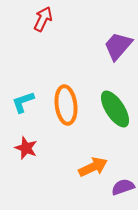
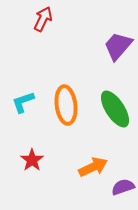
red star: moved 6 px right, 12 px down; rotated 15 degrees clockwise
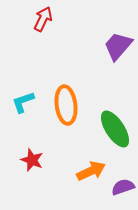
green ellipse: moved 20 px down
red star: rotated 15 degrees counterclockwise
orange arrow: moved 2 px left, 4 px down
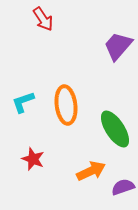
red arrow: rotated 120 degrees clockwise
red star: moved 1 px right, 1 px up
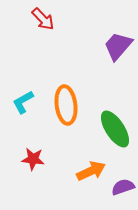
red arrow: rotated 10 degrees counterclockwise
cyan L-shape: rotated 10 degrees counterclockwise
red star: rotated 15 degrees counterclockwise
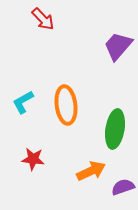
green ellipse: rotated 42 degrees clockwise
